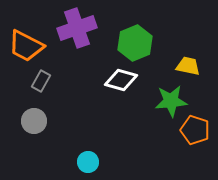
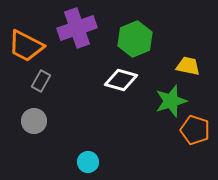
green hexagon: moved 4 px up
green star: rotated 12 degrees counterclockwise
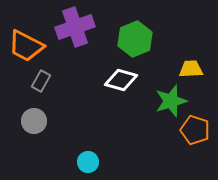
purple cross: moved 2 px left, 1 px up
yellow trapezoid: moved 3 px right, 3 px down; rotated 15 degrees counterclockwise
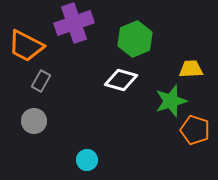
purple cross: moved 1 px left, 4 px up
cyan circle: moved 1 px left, 2 px up
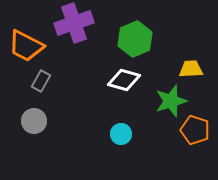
white diamond: moved 3 px right
cyan circle: moved 34 px right, 26 px up
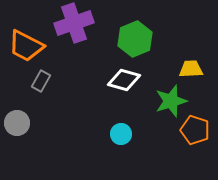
gray circle: moved 17 px left, 2 px down
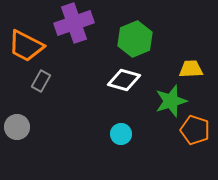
gray circle: moved 4 px down
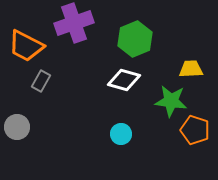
green star: rotated 24 degrees clockwise
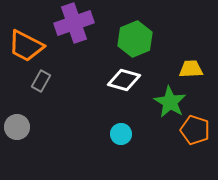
green star: moved 1 px left, 1 px down; rotated 24 degrees clockwise
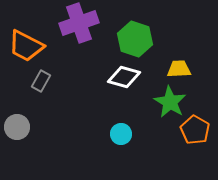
purple cross: moved 5 px right
green hexagon: rotated 20 degrees counterclockwise
yellow trapezoid: moved 12 px left
white diamond: moved 3 px up
orange pentagon: rotated 12 degrees clockwise
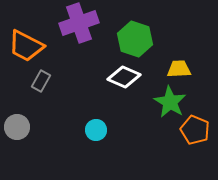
white diamond: rotated 8 degrees clockwise
orange pentagon: rotated 8 degrees counterclockwise
cyan circle: moved 25 px left, 4 px up
